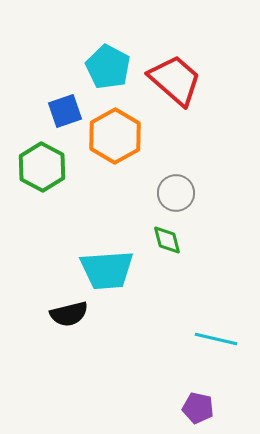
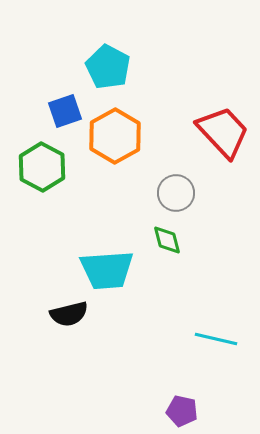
red trapezoid: moved 48 px right, 52 px down; rotated 6 degrees clockwise
purple pentagon: moved 16 px left, 3 px down
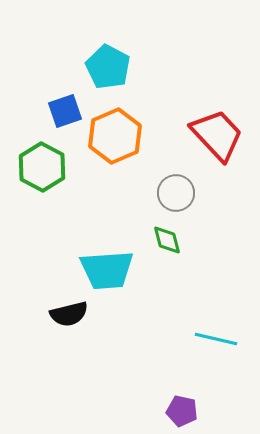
red trapezoid: moved 6 px left, 3 px down
orange hexagon: rotated 6 degrees clockwise
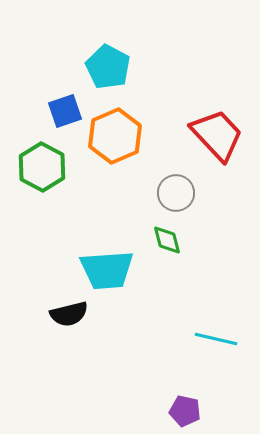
purple pentagon: moved 3 px right
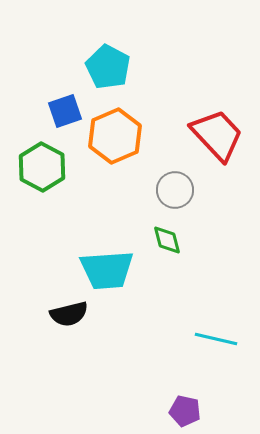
gray circle: moved 1 px left, 3 px up
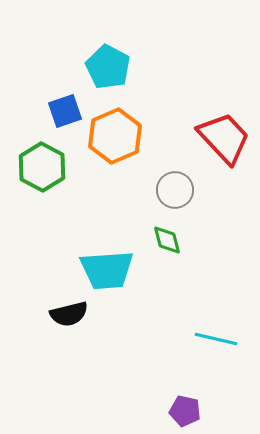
red trapezoid: moved 7 px right, 3 px down
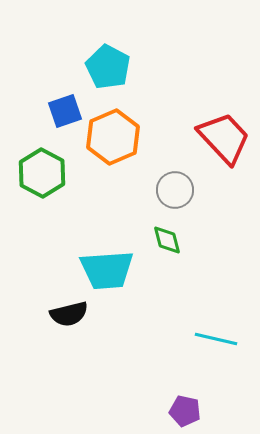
orange hexagon: moved 2 px left, 1 px down
green hexagon: moved 6 px down
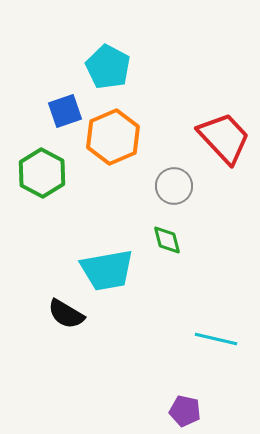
gray circle: moved 1 px left, 4 px up
cyan trapezoid: rotated 6 degrees counterclockwise
black semicircle: moved 3 px left; rotated 45 degrees clockwise
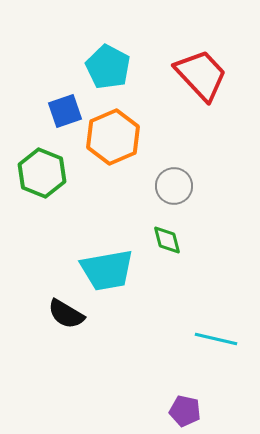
red trapezoid: moved 23 px left, 63 px up
green hexagon: rotated 6 degrees counterclockwise
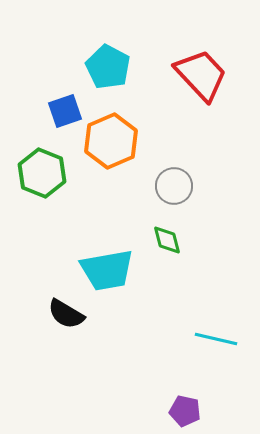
orange hexagon: moved 2 px left, 4 px down
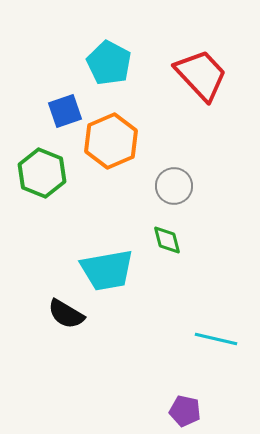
cyan pentagon: moved 1 px right, 4 px up
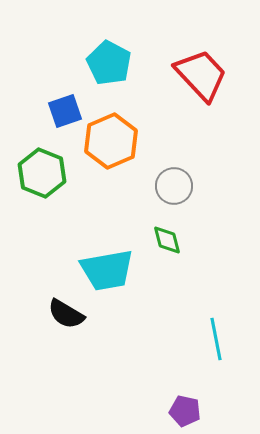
cyan line: rotated 66 degrees clockwise
